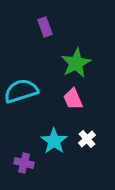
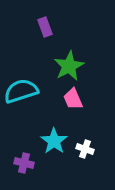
green star: moved 7 px left, 3 px down
white cross: moved 2 px left, 10 px down; rotated 30 degrees counterclockwise
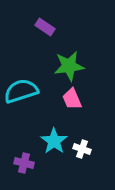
purple rectangle: rotated 36 degrees counterclockwise
green star: rotated 20 degrees clockwise
pink trapezoid: moved 1 px left
white cross: moved 3 px left
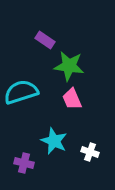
purple rectangle: moved 13 px down
green star: rotated 16 degrees clockwise
cyan semicircle: moved 1 px down
cyan star: rotated 12 degrees counterclockwise
white cross: moved 8 px right, 3 px down
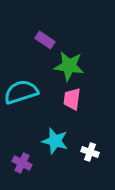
pink trapezoid: rotated 30 degrees clockwise
cyan star: moved 1 px right; rotated 8 degrees counterclockwise
purple cross: moved 2 px left; rotated 12 degrees clockwise
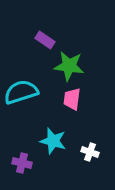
cyan star: moved 2 px left
purple cross: rotated 12 degrees counterclockwise
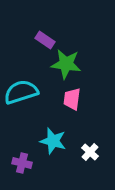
green star: moved 3 px left, 2 px up
white cross: rotated 24 degrees clockwise
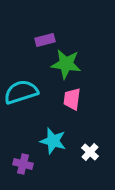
purple rectangle: rotated 48 degrees counterclockwise
purple cross: moved 1 px right, 1 px down
